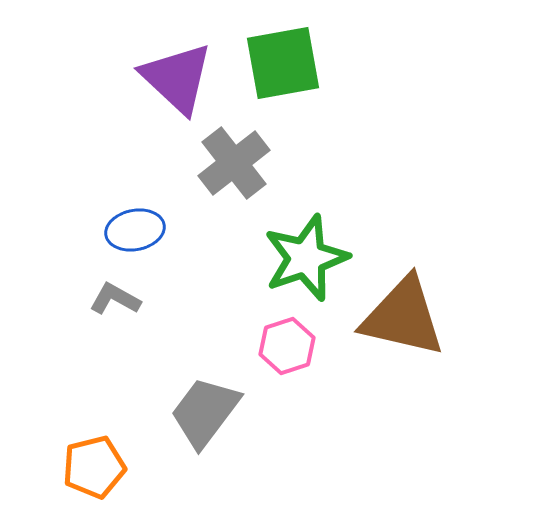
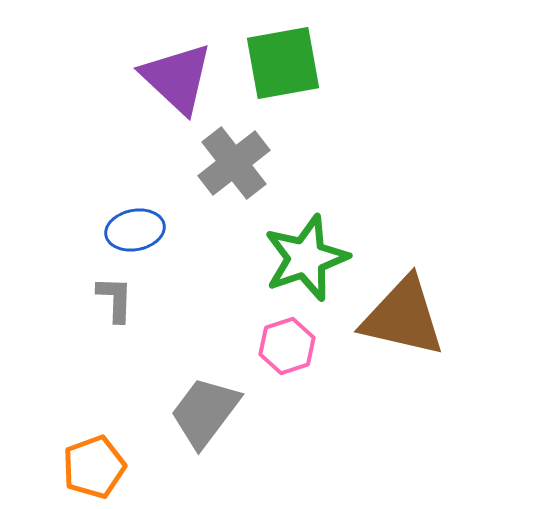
gray L-shape: rotated 63 degrees clockwise
orange pentagon: rotated 6 degrees counterclockwise
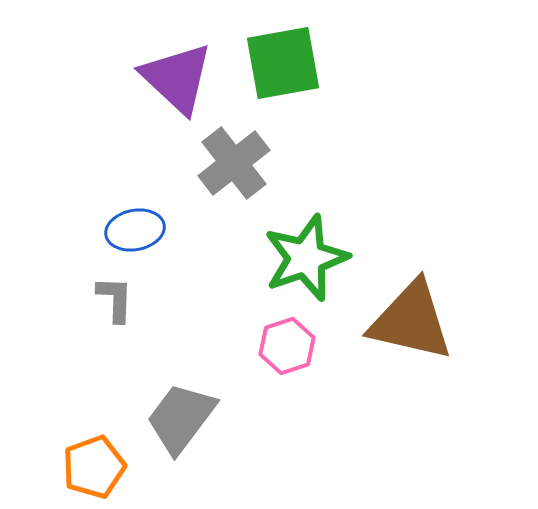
brown triangle: moved 8 px right, 4 px down
gray trapezoid: moved 24 px left, 6 px down
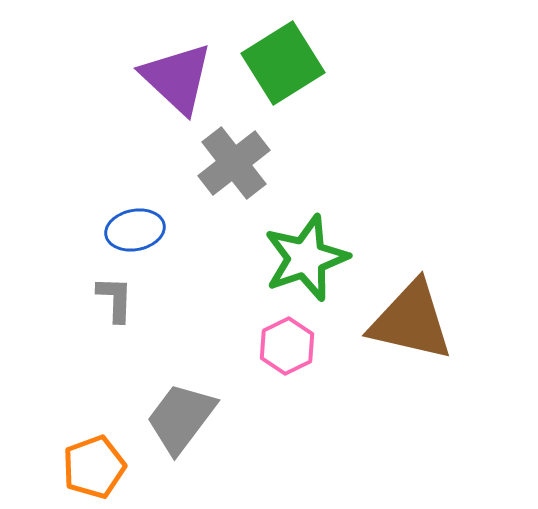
green square: rotated 22 degrees counterclockwise
pink hexagon: rotated 8 degrees counterclockwise
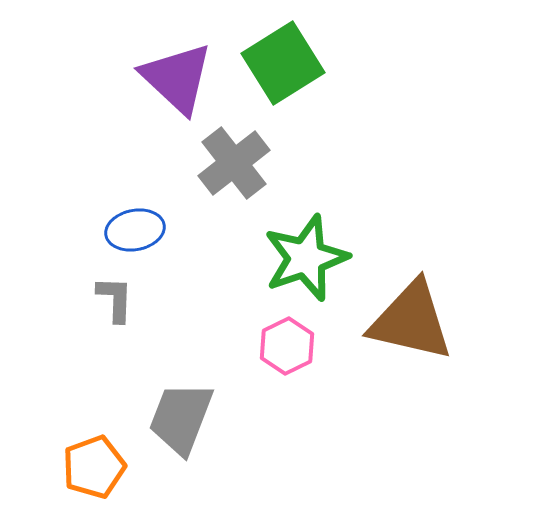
gray trapezoid: rotated 16 degrees counterclockwise
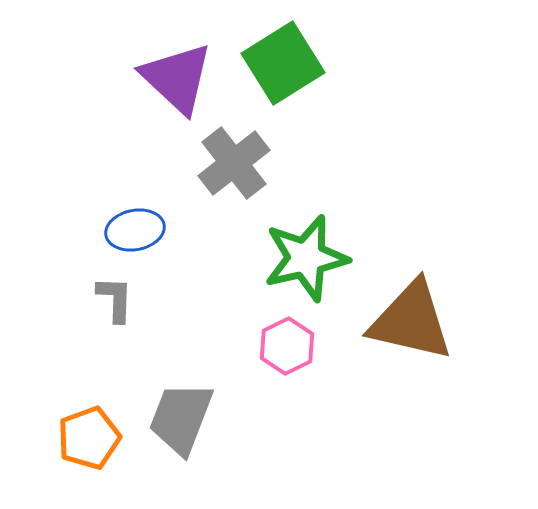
green star: rotated 6 degrees clockwise
orange pentagon: moved 5 px left, 29 px up
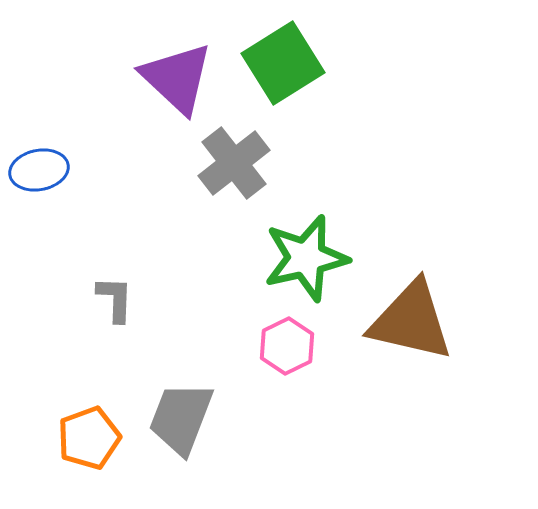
blue ellipse: moved 96 px left, 60 px up
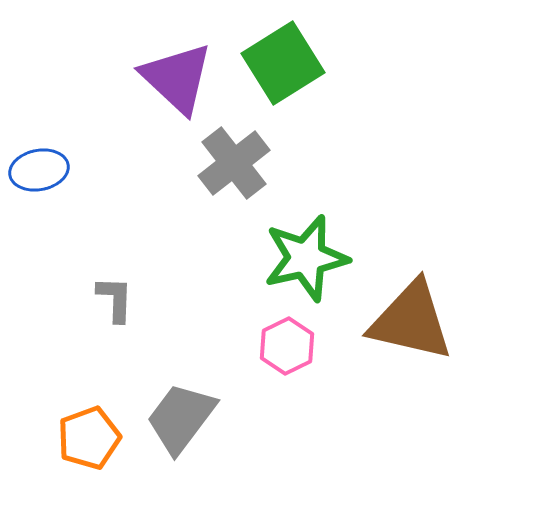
gray trapezoid: rotated 16 degrees clockwise
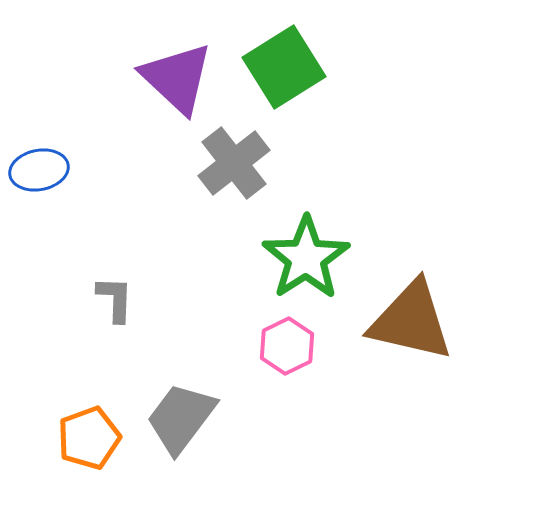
green square: moved 1 px right, 4 px down
green star: rotated 20 degrees counterclockwise
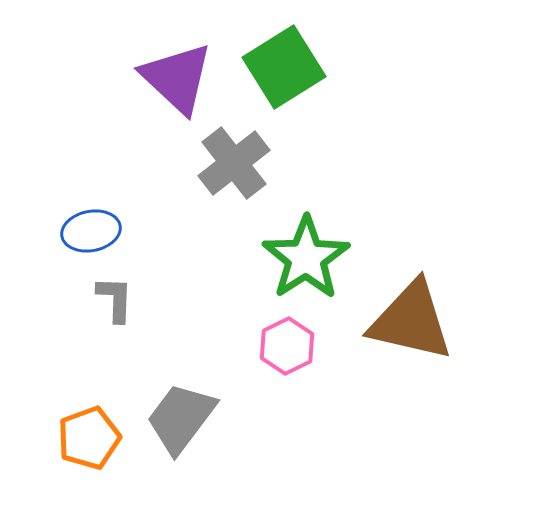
blue ellipse: moved 52 px right, 61 px down
